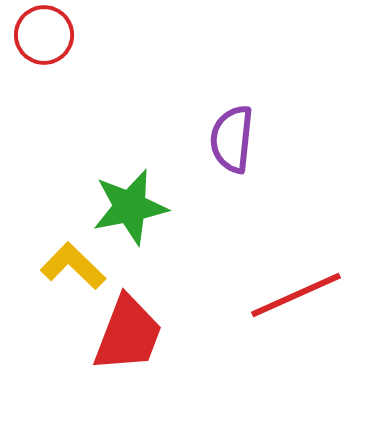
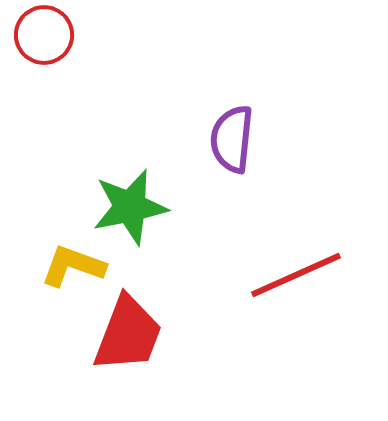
yellow L-shape: rotated 24 degrees counterclockwise
red line: moved 20 px up
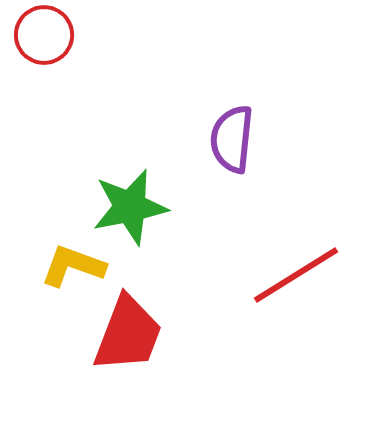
red line: rotated 8 degrees counterclockwise
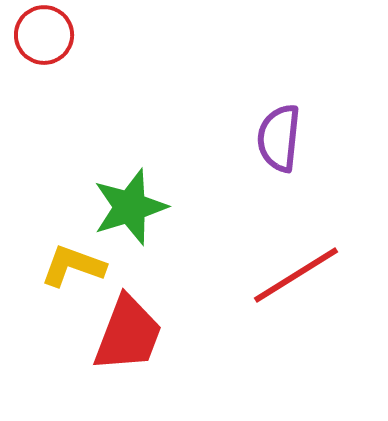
purple semicircle: moved 47 px right, 1 px up
green star: rotated 6 degrees counterclockwise
